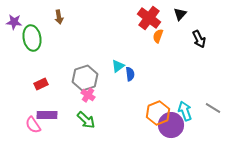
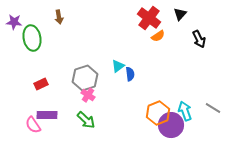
orange semicircle: rotated 144 degrees counterclockwise
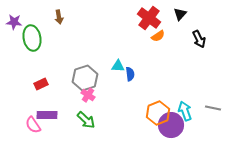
cyan triangle: rotated 40 degrees clockwise
gray line: rotated 21 degrees counterclockwise
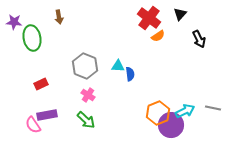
gray hexagon: moved 12 px up; rotated 20 degrees counterclockwise
cyan arrow: rotated 84 degrees clockwise
purple rectangle: rotated 12 degrees counterclockwise
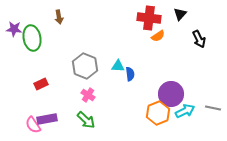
red cross: rotated 30 degrees counterclockwise
purple star: moved 7 px down
purple rectangle: moved 4 px down
purple circle: moved 31 px up
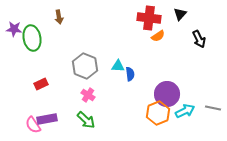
purple circle: moved 4 px left
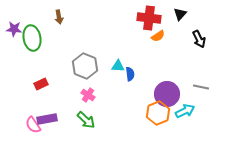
gray line: moved 12 px left, 21 px up
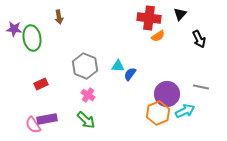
blue semicircle: rotated 136 degrees counterclockwise
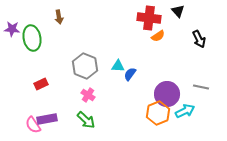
black triangle: moved 2 px left, 3 px up; rotated 24 degrees counterclockwise
purple star: moved 2 px left
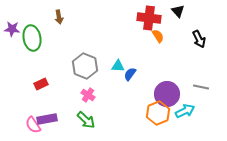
orange semicircle: rotated 88 degrees counterclockwise
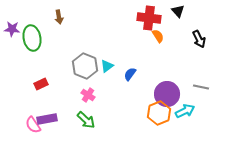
cyan triangle: moved 11 px left; rotated 40 degrees counterclockwise
orange hexagon: moved 1 px right
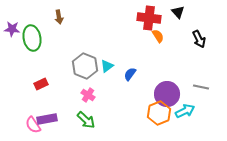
black triangle: moved 1 px down
